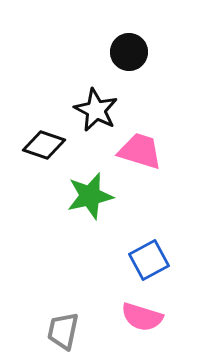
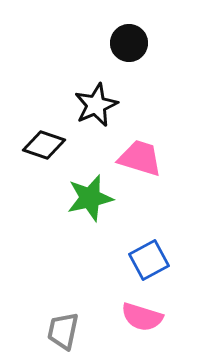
black circle: moved 9 px up
black star: moved 5 px up; rotated 21 degrees clockwise
pink trapezoid: moved 7 px down
green star: moved 2 px down
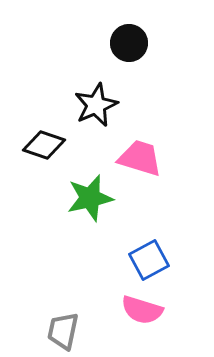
pink semicircle: moved 7 px up
